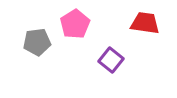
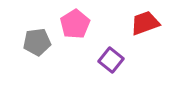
red trapezoid: rotated 28 degrees counterclockwise
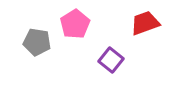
gray pentagon: rotated 16 degrees clockwise
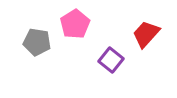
red trapezoid: moved 1 px right, 11 px down; rotated 28 degrees counterclockwise
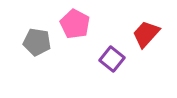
pink pentagon: rotated 12 degrees counterclockwise
purple square: moved 1 px right, 1 px up
